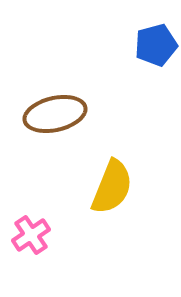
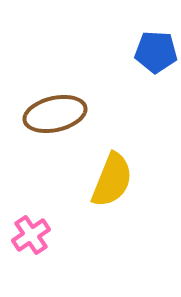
blue pentagon: moved 7 px down; rotated 18 degrees clockwise
yellow semicircle: moved 7 px up
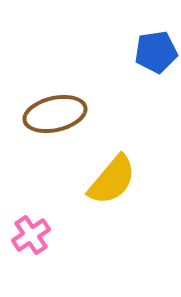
blue pentagon: rotated 12 degrees counterclockwise
yellow semicircle: rotated 18 degrees clockwise
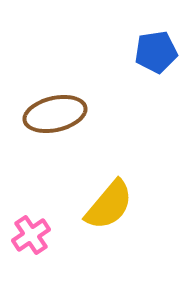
yellow semicircle: moved 3 px left, 25 px down
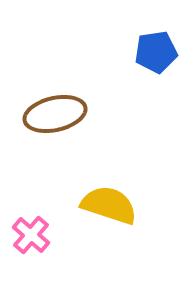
yellow semicircle: rotated 112 degrees counterclockwise
pink cross: rotated 15 degrees counterclockwise
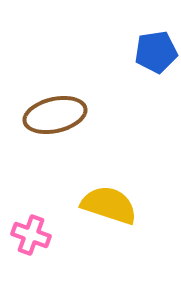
brown ellipse: moved 1 px down
pink cross: rotated 21 degrees counterclockwise
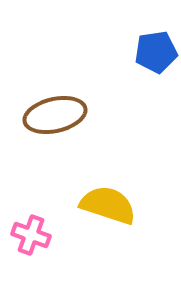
yellow semicircle: moved 1 px left
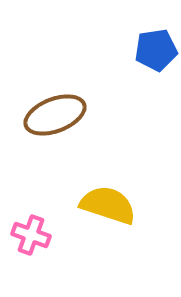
blue pentagon: moved 2 px up
brown ellipse: rotated 8 degrees counterclockwise
